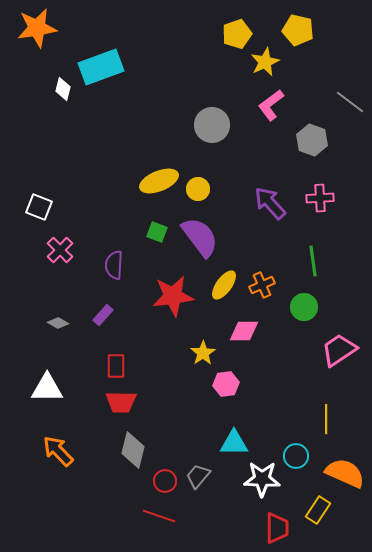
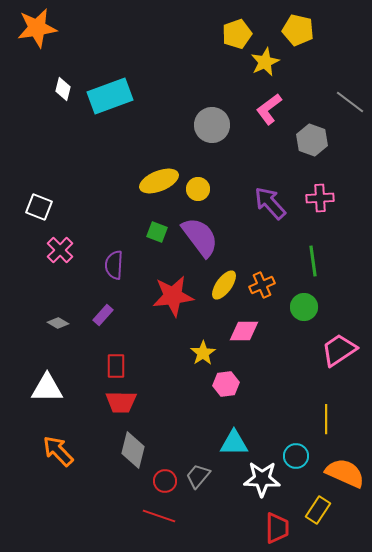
cyan rectangle at (101, 67): moved 9 px right, 29 px down
pink L-shape at (271, 105): moved 2 px left, 4 px down
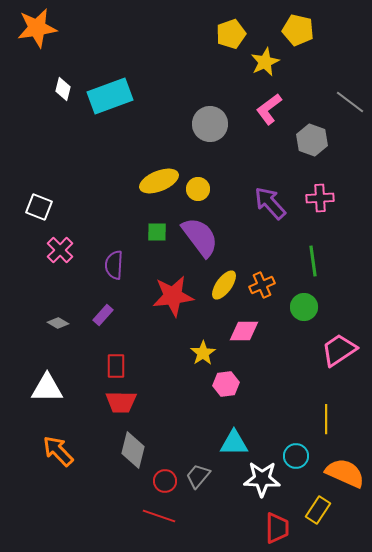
yellow pentagon at (237, 34): moved 6 px left
gray circle at (212, 125): moved 2 px left, 1 px up
green square at (157, 232): rotated 20 degrees counterclockwise
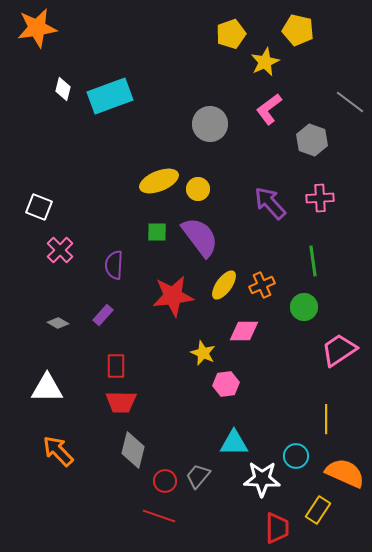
yellow star at (203, 353): rotated 15 degrees counterclockwise
